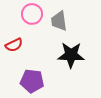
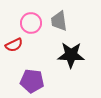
pink circle: moved 1 px left, 9 px down
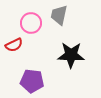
gray trapezoid: moved 6 px up; rotated 20 degrees clockwise
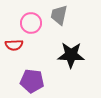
red semicircle: rotated 24 degrees clockwise
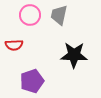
pink circle: moved 1 px left, 8 px up
black star: moved 3 px right
purple pentagon: rotated 25 degrees counterclockwise
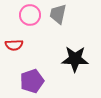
gray trapezoid: moved 1 px left, 1 px up
black star: moved 1 px right, 4 px down
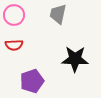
pink circle: moved 16 px left
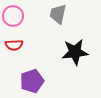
pink circle: moved 1 px left, 1 px down
black star: moved 7 px up; rotated 8 degrees counterclockwise
